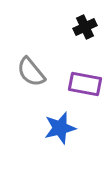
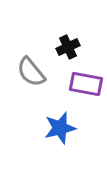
black cross: moved 17 px left, 20 px down
purple rectangle: moved 1 px right
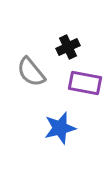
purple rectangle: moved 1 px left, 1 px up
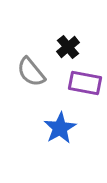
black cross: rotated 15 degrees counterclockwise
blue star: rotated 16 degrees counterclockwise
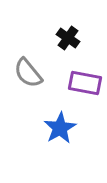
black cross: moved 9 px up; rotated 15 degrees counterclockwise
gray semicircle: moved 3 px left, 1 px down
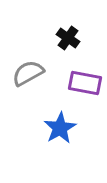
gray semicircle: rotated 100 degrees clockwise
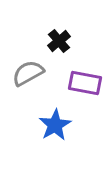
black cross: moved 9 px left, 3 px down; rotated 15 degrees clockwise
blue star: moved 5 px left, 3 px up
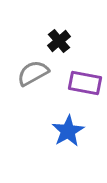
gray semicircle: moved 5 px right
blue star: moved 13 px right, 6 px down
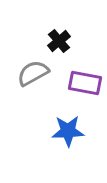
blue star: rotated 28 degrees clockwise
